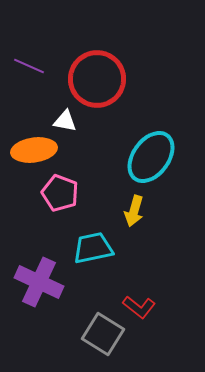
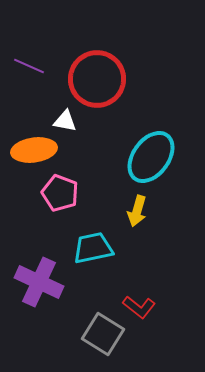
yellow arrow: moved 3 px right
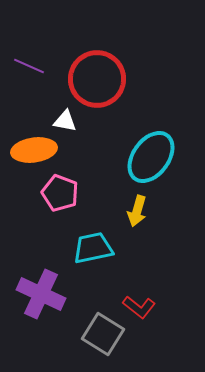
purple cross: moved 2 px right, 12 px down
